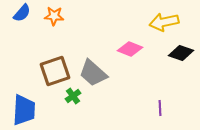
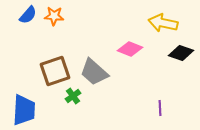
blue semicircle: moved 6 px right, 2 px down
yellow arrow: moved 1 px left, 1 px down; rotated 24 degrees clockwise
gray trapezoid: moved 1 px right, 1 px up
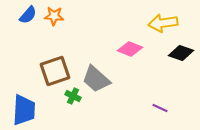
yellow arrow: rotated 20 degrees counterclockwise
gray trapezoid: moved 2 px right, 7 px down
green cross: rotated 28 degrees counterclockwise
purple line: rotated 63 degrees counterclockwise
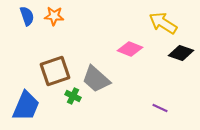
blue semicircle: moved 1 px left, 1 px down; rotated 60 degrees counterclockwise
yellow arrow: rotated 40 degrees clockwise
blue trapezoid: moved 2 px right, 4 px up; rotated 20 degrees clockwise
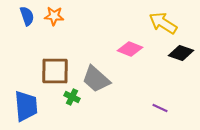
brown square: rotated 20 degrees clockwise
green cross: moved 1 px left, 1 px down
blue trapezoid: rotated 28 degrees counterclockwise
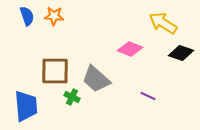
purple line: moved 12 px left, 12 px up
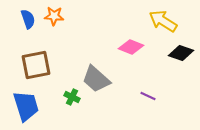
blue semicircle: moved 1 px right, 3 px down
yellow arrow: moved 2 px up
pink diamond: moved 1 px right, 2 px up
brown square: moved 19 px left, 6 px up; rotated 12 degrees counterclockwise
blue trapezoid: rotated 12 degrees counterclockwise
